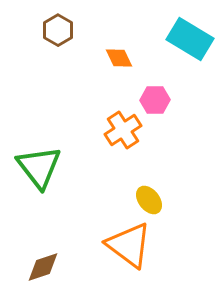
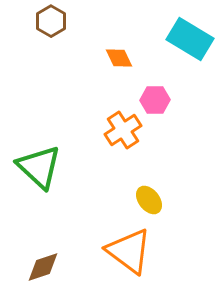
brown hexagon: moved 7 px left, 9 px up
green triangle: rotated 9 degrees counterclockwise
orange triangle: moved 6 px down
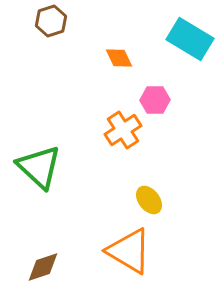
brown hexagon: rotated 12 degrees clockwise
orange triangle: rotated 6 degrees counterclockwise
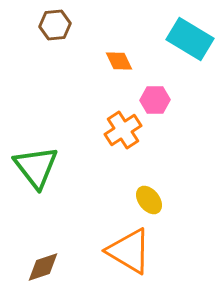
brown hexagon: moved 4 px right, 4 px down; rotated 12 degrees clockwise
orange diamond: moved 3 px down
green triangle: moved 3 px left; rotated 9 degrees clockwise
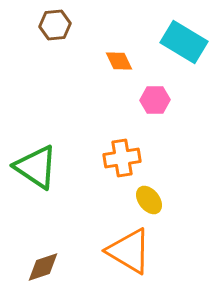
cyan rectangle: moved 6 px left, 3 px down
orange cross: moved 1 px left, 28 px down; rotated 24 degrees clockwise
green triangle: rotated 18 degrees counterclockwise
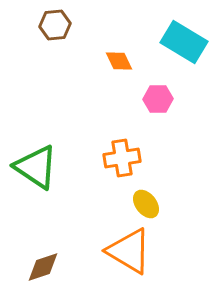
pink hexagon: moved 3 px right, 1 px up
yellow ellipse: moved 3 px left, 4 px down
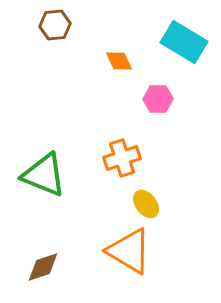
orange cross: rotated 9 degrees counterclockwise
green triangle: moved 8 px right, 8 px down; rotated 12 degrees counterclockwise
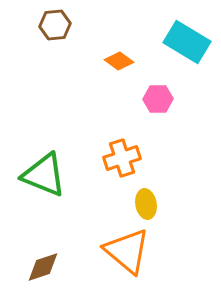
cyan rectangle: moved 3 px right
orange diamond: rotated 28 degrees counterclockwise
yellow ellipse: rotated 28 degrees clockwise
orange triangle: moved 2 px left; rotated 9 degrees clockwise
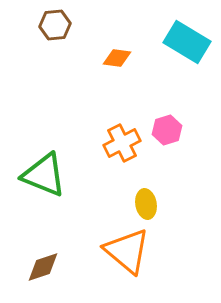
orange diamond: moved 2 px left, 3 px up; rotated 28 degrees counterclockwise
pink hexagon: moved 9 px right, 31 px down; rotated 16 degrees counterclockwise
orange cross: moved 15 px up; rotated 9 degrees counterclockwise
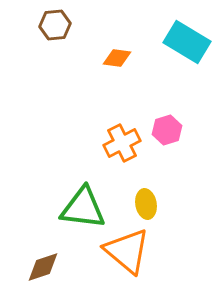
green triangle: moved 39 px right, 33 px down; rotated 15 degrees counterclockwise
